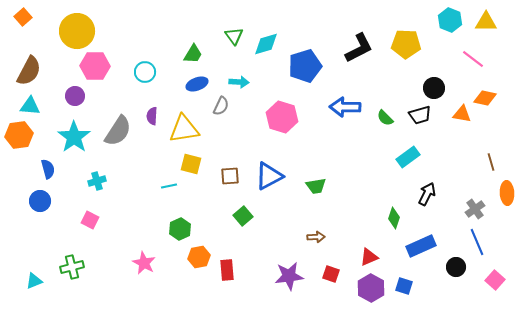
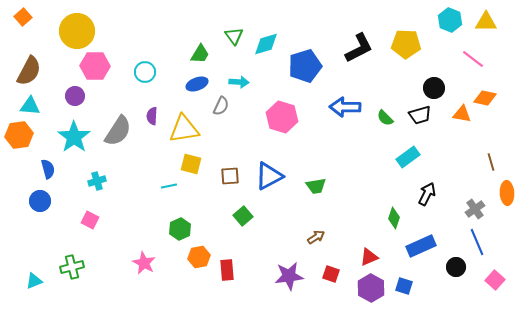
green trapezoid at (193, 54): moved 7 px right
brown arrow at (316, 237): rotated 30 degrees counterclockwise
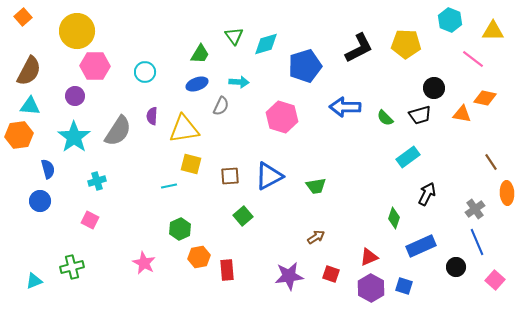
yellow triangle at (486, 22): moved 7 px right, 9 px down
brown line at (491, 162): rotated 18 degrees counterclockwise
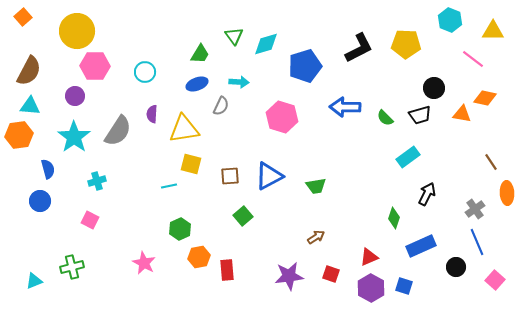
purple semicircle at (152, 116): moved 2 px up
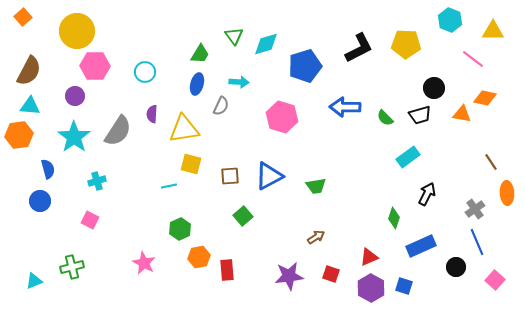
blue ellipse at (197, 84): rotated 55 degrees counterclockwise
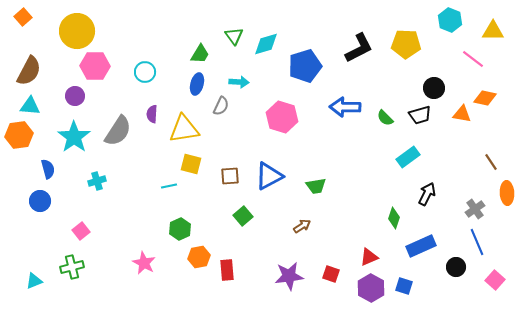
pink square at (90, 220): moved 9 px left, 11 px down; rotated 24 degrees clockwise
brown arrow at (316, 237): moved 14 px left, 11 px up
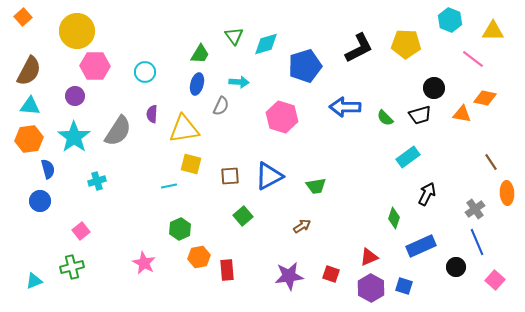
orange hexagon at (19, 135): moved 10 px right, 4 px down
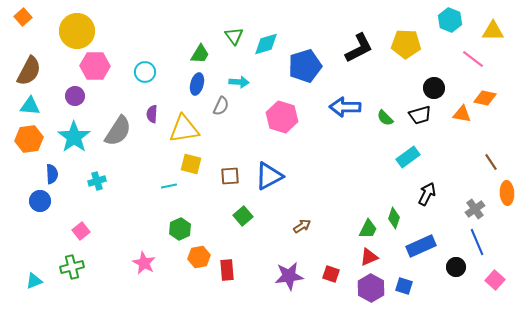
blue semicircle at (48, 169): moved 4 px right, 5 px down; rotated 12 degrees clockwise
green trapezoid at (316, 186): moved 52 px right, 43 px down; rotated 55 degrees counterclockwise
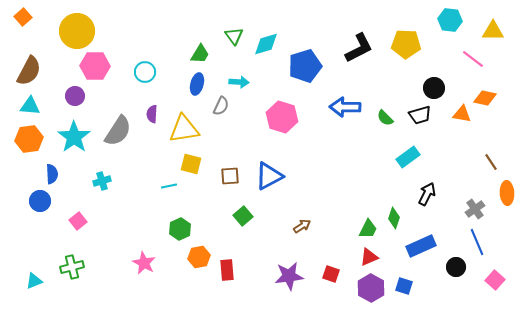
cyan hexagon at (450, 20): rotated 15 degrees counterclockwise
cyan cross at (97, 181): moved 5 px right
pink square at (81, 231): moved 3 px left, 10 px up
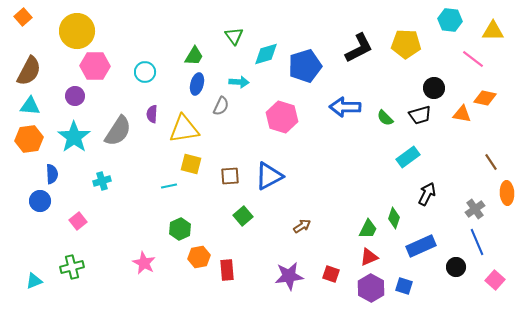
cyan diamond at (266, 44): moved 10 px down
green trapezoid at (200, 54): moved 6 px left, 2 px down
